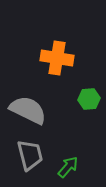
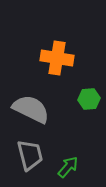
gray semicircle: moved 3 px right, 1 px up
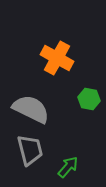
orange cross: rotated 20 degrees clockwise
green hexagon: rotated 15 degrees clockwise
gray trapezoid: moved 5 px up
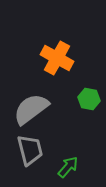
gray semicircle: rotated 63 degrees counterclockwise
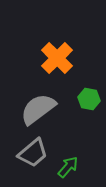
orange cross: rotated 16 degrees clockwise
gray semicircle: moved 7 px right
gray trapezoid: moved 3 px right, 3 px down; rotated 64 degrees clockwise
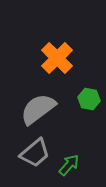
gray trapezoid: moved 2 px right
green arrow: moved 1 px right, 2 px up
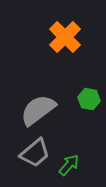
orange cross: moved 8 px right, 21 px up
gray semicircle: moved 1 px down
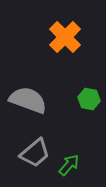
gray semicircle: moved 10 px left, 10 px up; rotated 57 degrees clockwise
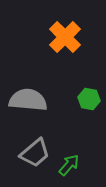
gray semicircle: rotated 15 degrees counterclockwise
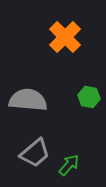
green hexagon: moved 2 px up
